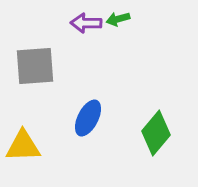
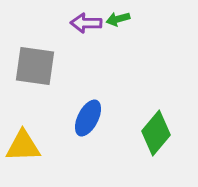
gray square: rotated 12 degrees clockwise
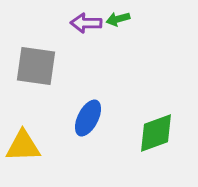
gray square: moved 1 px right
green diamond: rotated 30 degrees clockwise
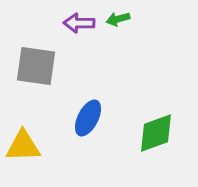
purple arrow: moved 7 px left
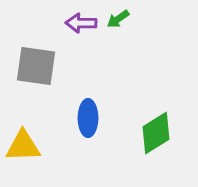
green arrow: rotated 20 degrees counterclockwise
purple arrow: moved 2 px right
blue ellipse: rotated 27 degrees counterclockwise
green diamond: rotated 12 degrees counterclockwise
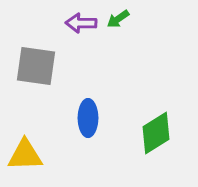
yellow triangle: moved 2 px right, 9 px down
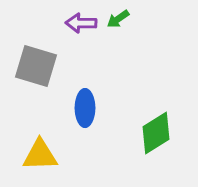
gray square: rotated 9 degrees clockwise
blue ellipse: moved 3 px left, 10 px up
yellow triangle: moved 15 px right
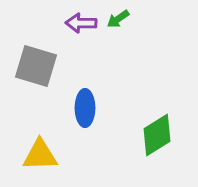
green diamond: moved 1 px right, 2 px down
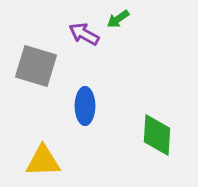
purple arrow: moved 3 px right, 11 px down; rotated 28 degrees clockwise
blue ellipse: moved 2 px up
green diamond: rotated 54 degrees counterclockwise
yellow triangle: moved 3 px right, 6 px down
